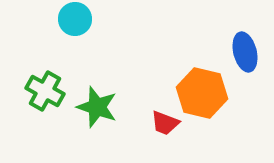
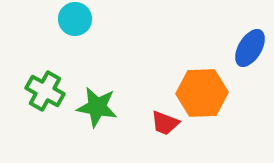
blue ellipse: moved 5 px right, 4 px up; rotated 45 degrees clockwise
orange hexagon: rotated 15 degrees counterclockwise
green star: rotated 9 degrees counterclockwise
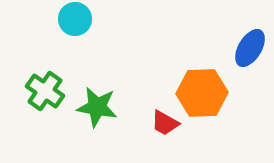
green cross: rotated 6 degrees clockwise
red trapezoid: rotated 8 degrees clockwise
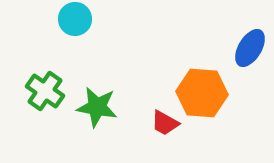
orange hexagon: rotated 6 degrees clockwise
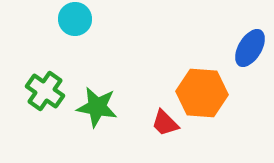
red trapezoid: rotated 16 degrees clockwise
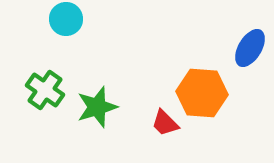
cyan circle: moved 9 px left
green cross: moved 1 px up
green star: rotated 27 degrees counterclockwise
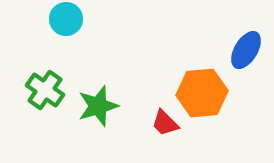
blue ellipse: moved 4 px left, 2 px down
orange hexagon: rotated 9 degrees counterclockwise
green star: moved 1 px right, 1 px up
